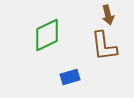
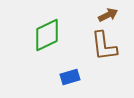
brown arrow: rotated 102 degrees counterclockwise
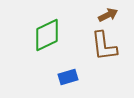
blue rectangle: moved 2 px left
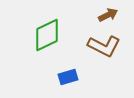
brown L-shape: rotated 56 degrees counterclockwise
